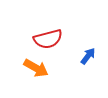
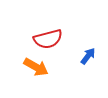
orange arrow: moved 1 px up
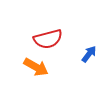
blue arrow: moved 1 px right, 2 px up
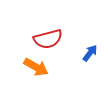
blue arrow: moved 1 px right, 1 px up
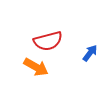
red semicircle: moved 2 px down
